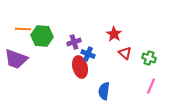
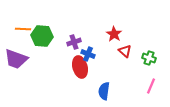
red triangle: moved 2 px up
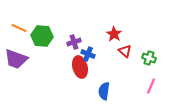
orange line: moved 4 px left, 1 px up; rotated 21 degrees clockwise
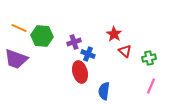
green cross: rotated 32 degrees counterclockwise
red ellipse: moved 5 px down
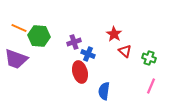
green hexagon: moved 3 px left
green cross: rotated 32 degrees clockwise
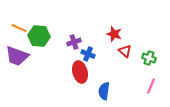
red star: rotated 14 degrees counterclockwise
purple trapezoid: moved 1 px right, 3 px up
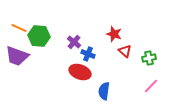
purple cross: rotated 32 degrees counterclockwise
green cross: rotated 32 degrees counterclockwise
red ellipse: rotated 55 degrees counterclockwise
pink line: rotated 21 degrees clockwise
